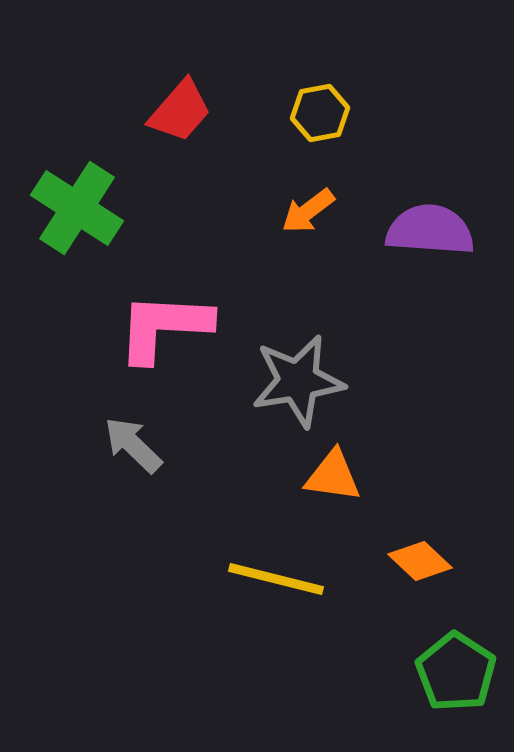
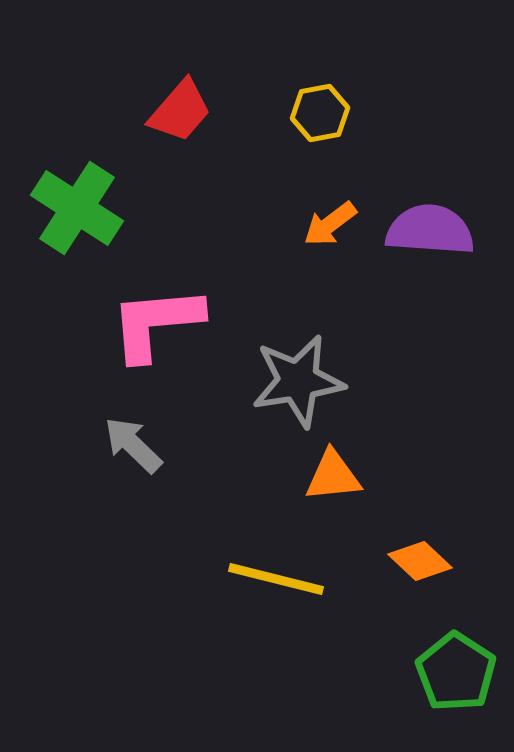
orange arrow: moved 22 px right, 13 px down
pink L-shape: moved 8 px left, 4 px up; rotated 8 degrees counterclockwise
orange triangle: rotated 14 degrees counterclockwise
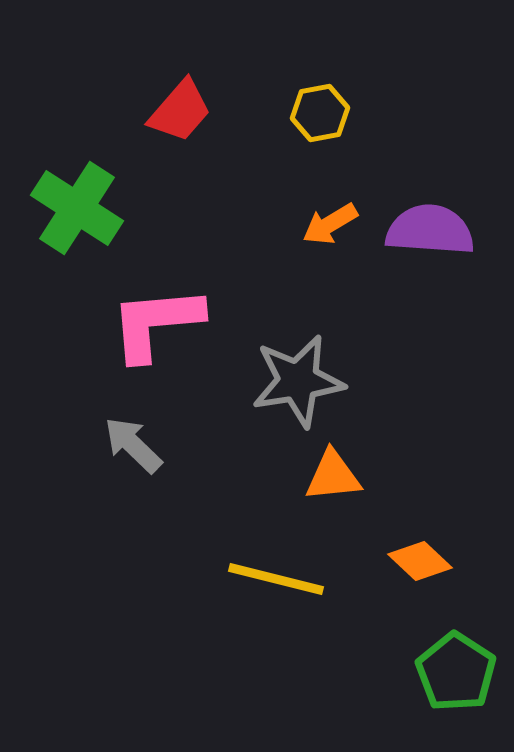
orange arrow: rotated 6 degrees clockwise
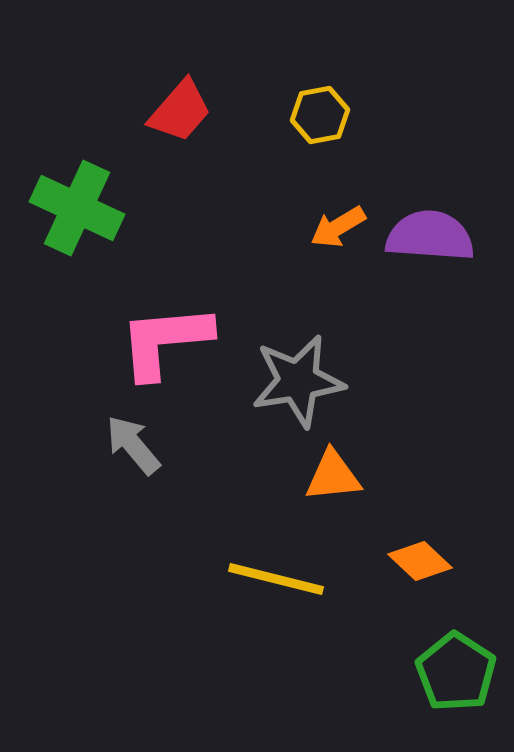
yellow hexagon: moved 2 px down
green cross: rotated 8 degrees counterclockwise
orange arrow: moved 8 px right, 3 px down
purple semicircle: moved 6 px down
pink L-shape: moved 9 px right, 18 px down
gray arrow: rotated 6 degrees clockwise
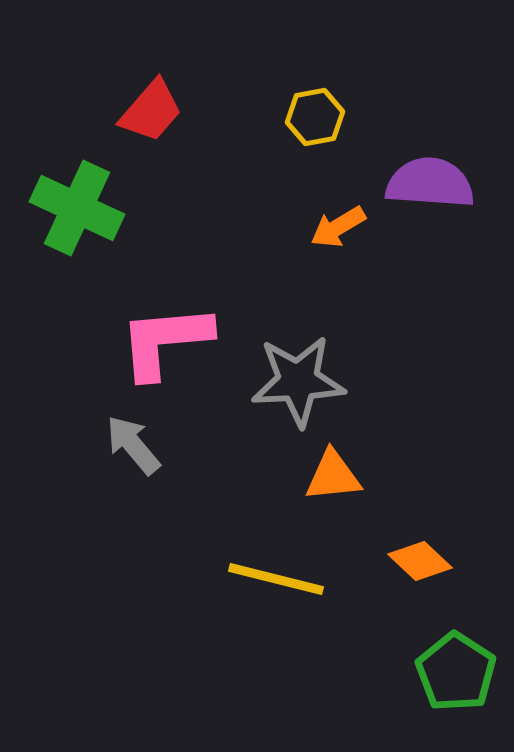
red trapezoid: moved 29 px left
yellow hexagon: moved 5 px left, 2 px down
purple semicircle: moved 53 px up
gray star: rotated 6 degrees clockwise
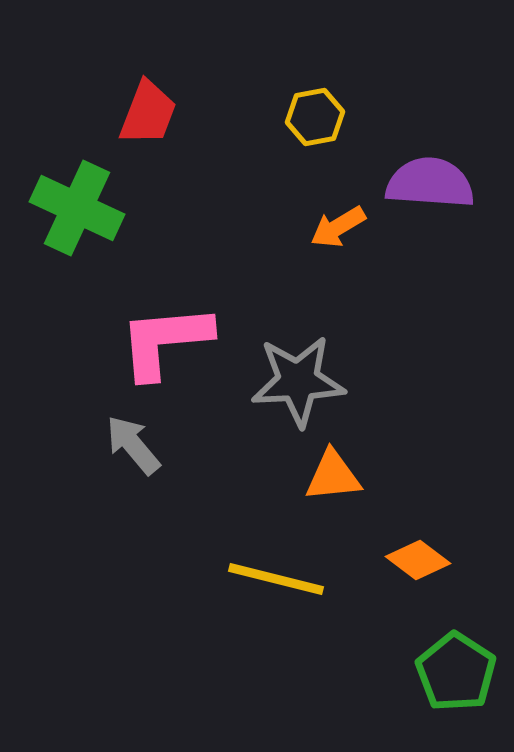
red trapezoid: moved 3 px left, 2 px down; rotated 20 degrees counterclockwise
orange diamond: moved 2 px left, 1 px up; rotated 6 degrees counterclockwise
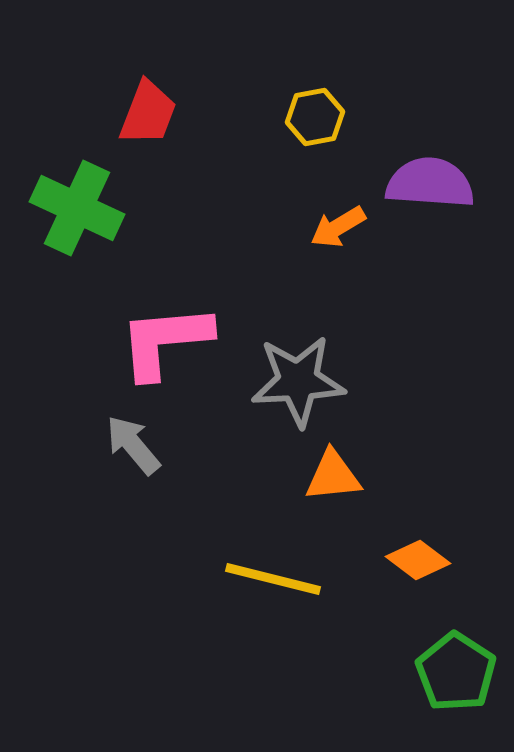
yellow line: moved 3 px left
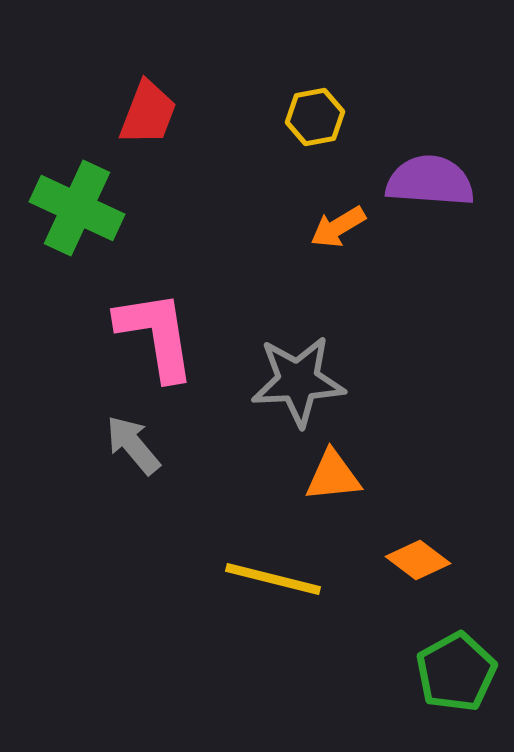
purple semicircle: moved 2 px up
pink L-shape: moved 9 px left, 6 px up; rotated 86 degrees clockwise
green pentagon: rotated 10 degrees clockwise
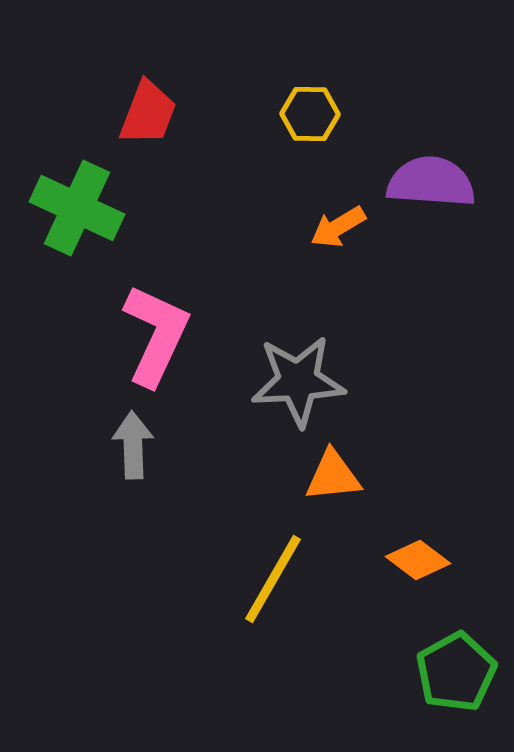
yellow hexagon: moved 5 px left, 3 px up; rotated 12 degrees clockwise
purple semicircle: moved 1 px right, 1 px down
pink L-shape: rotated 34 degrees clockwise
gray arrow: rotated 38 degrees clockwise
yellow line: rotated 74 degrees counterclockwise
